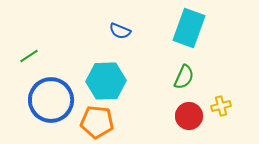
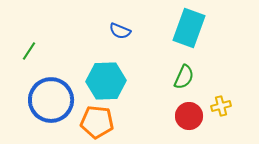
green line: moved 5 px up; rotated 24 degrees counterclockwise
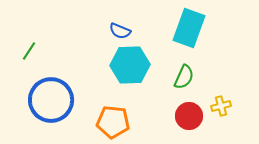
cyan hexagon: moved 24 px right, 16 px up
orange pentagon: moved 16 px right
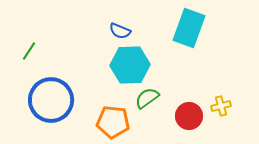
green semicircle: moved 37 px left, 21 px down; rotated 150 degrees counterclockwise
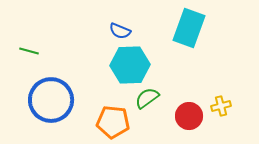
green line: rotated 72 degrees clockwise
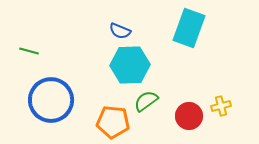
green semicircle: moved 1 px left, 3 px down
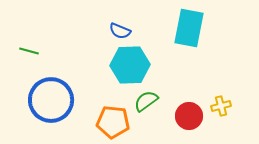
cyan rectangle: rotated 9 degrees counterclockwise
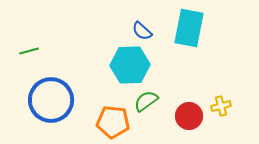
blue semicircle: moved 22 px right; rotated 20 degrees clockwise
green line: rotated 30 degrees counterclockwise
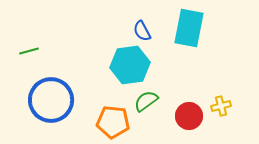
blue semicircle: rotated 20 degrees clockwise
cyan hexagon: rotated 6 degrees counterclockwise
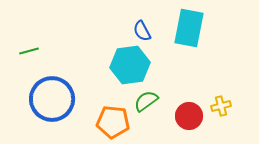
blue circle: moved 1 px right, 1 px up
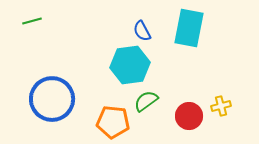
green line: moved 3 px right, 30 px up
